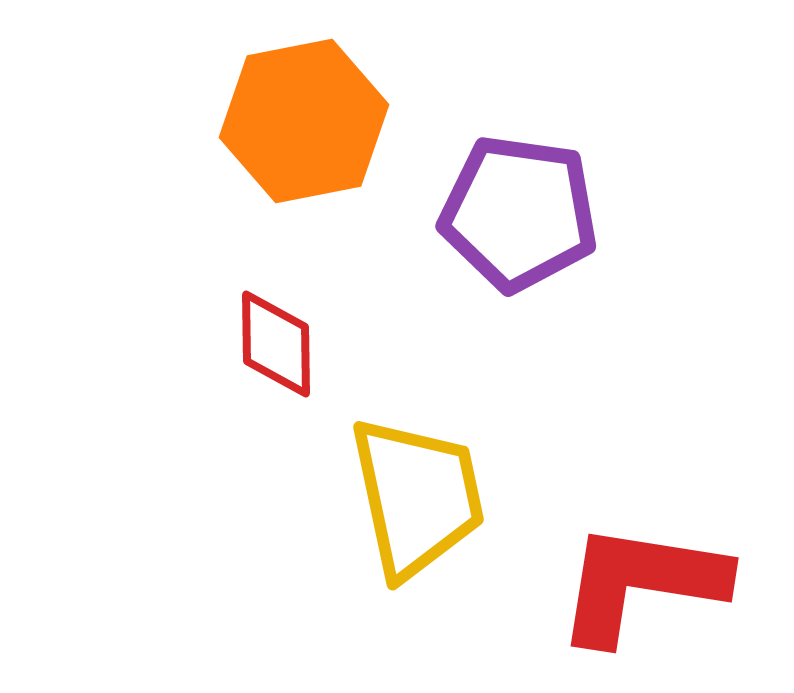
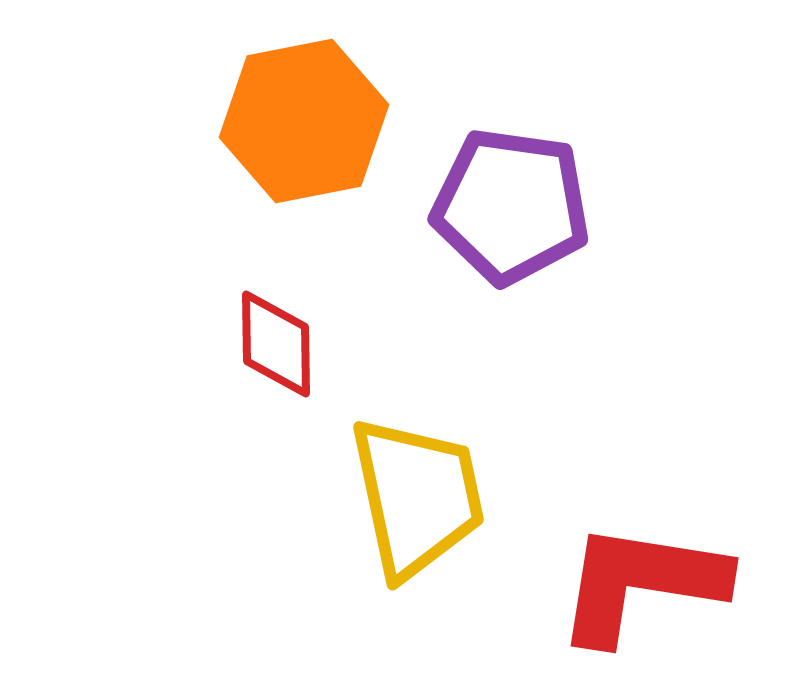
purple pentagon: moved 8 px left, 7 px up
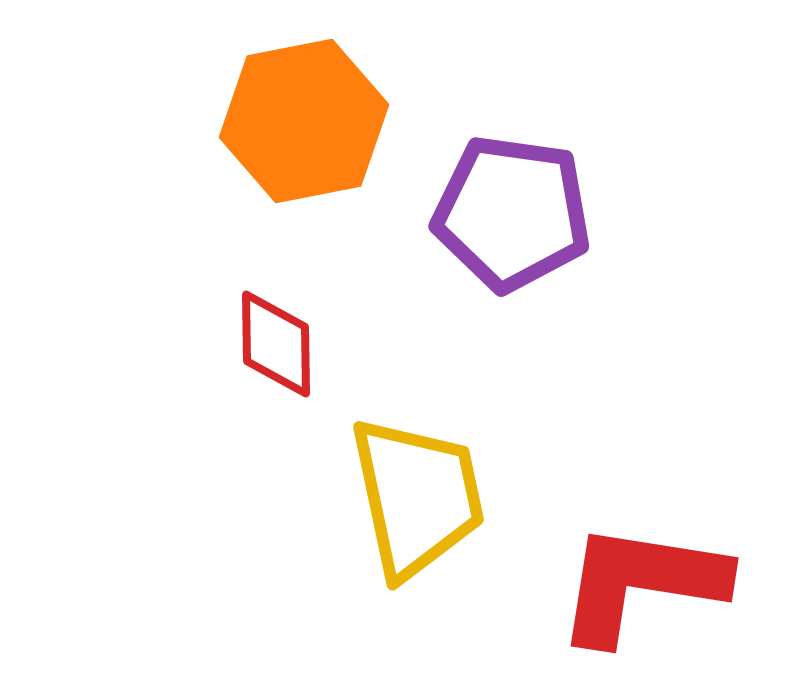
purple pentagon: moved 1 px right, 7 px down
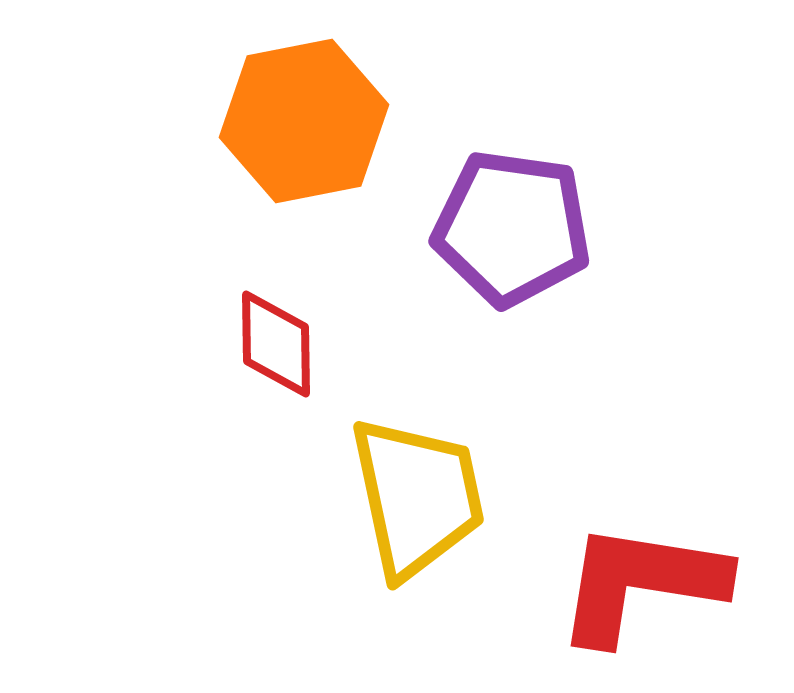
purple pentagon: moved 15 px down
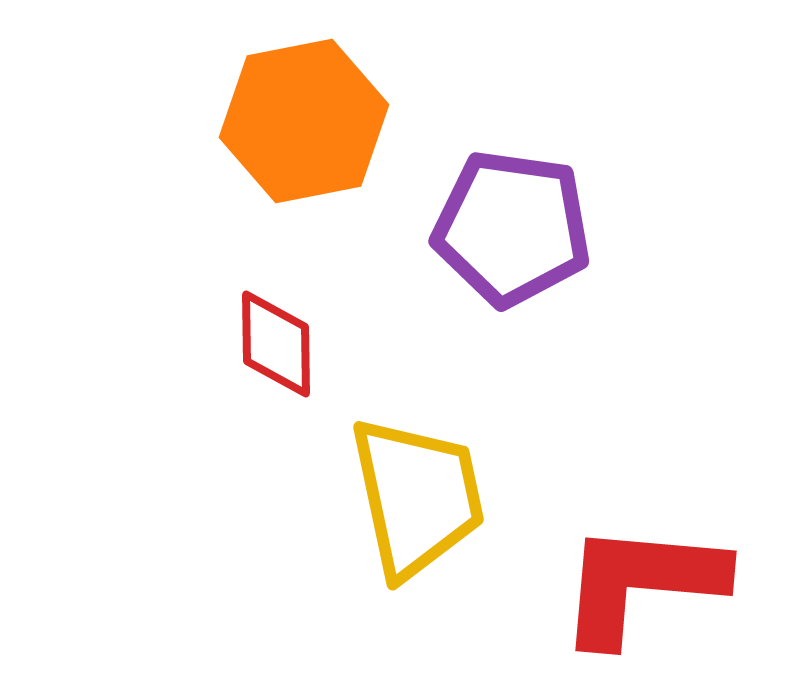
red L-shape: rotated 4 degrees counterclockwise
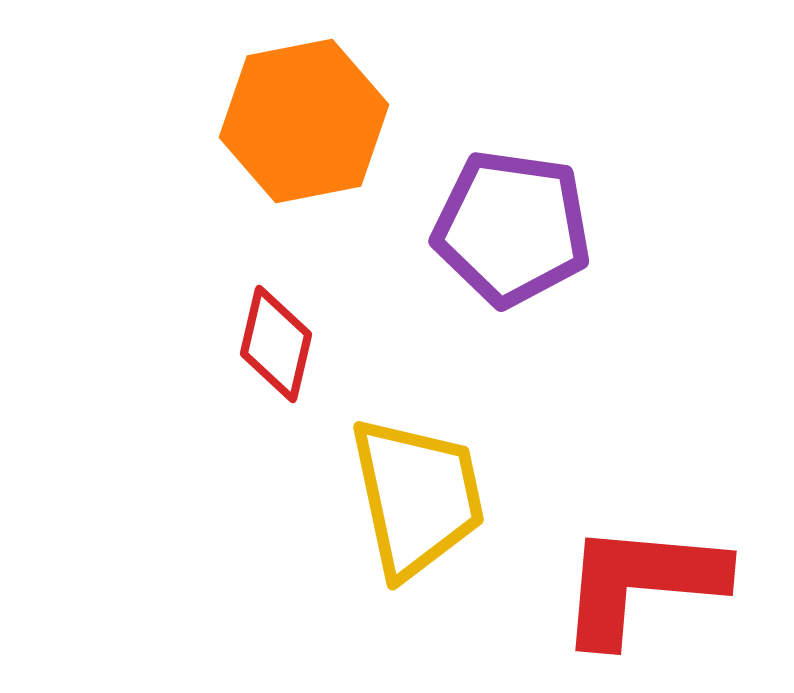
red diamond: rotated 14 degrees clockwise
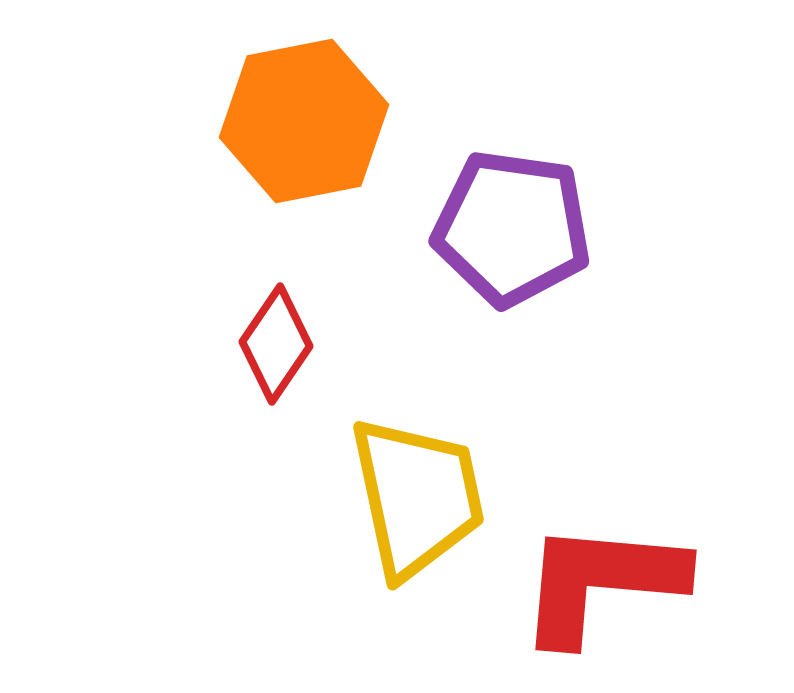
red diamond: rotated 21 degrees clockwise
red L-shape: moved 40 px left, 1 px up
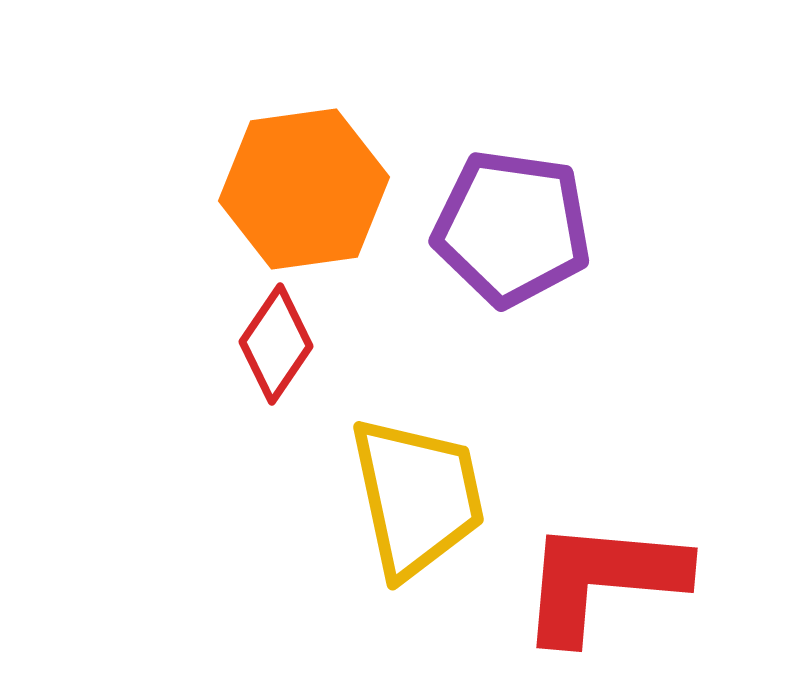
orange hexagon: moved 68 px down; rotated 3 degrees clockwise
red L-shape: moved 1 px right, 2 px up
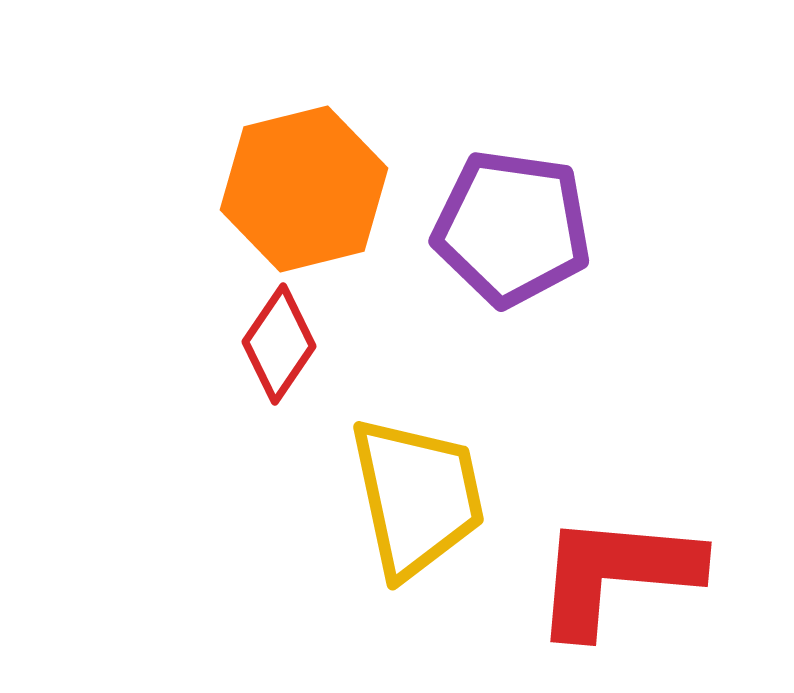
orange hexagon: rotated 6 degrees counterclockwise
red diamond: moved 3 px right
red L-shape: moved 14 px right, 6 px up
